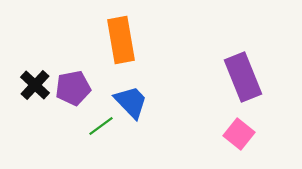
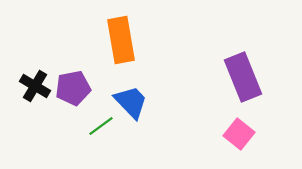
black cross: moved 1 px down; rotated 12 degrees counterclockwise
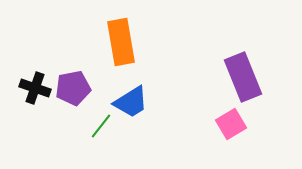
orange rectangle: moved 2 px down
black cross: moved 2 px down; rotated 12 degrees counterclockwise
blue trapezoid: rotated 102 degrees clockwise
green line: rotated 16 degrees counterclockwise
pink square: moved 8 px left, 10 px up; rotated 20 degrees clockwise
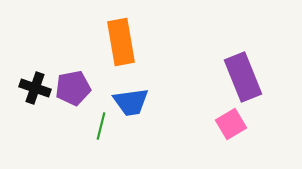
blue trapezoid: rotated 24 degrees clockwise
green line: rotated 24 degrees counterclockwise
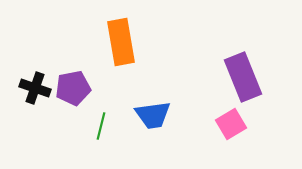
blue trapezoid: moved 22 px right, 13 px down
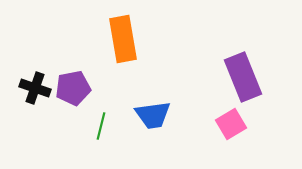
orange rectangle: moved 2 px right, 3 px up
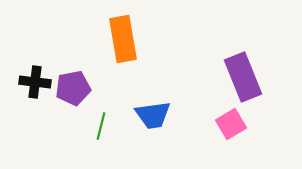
black cross: moved 6 px up; rotated 12 degrees counterclockwise
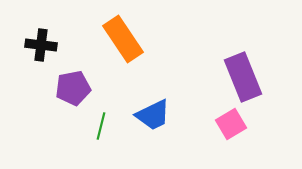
orange rectangle: rotated 24 degrees counterclockwise
black cross: moved 6 px right, 37 px up
blue trapezoid: rotated 18 degrees counterclockwise
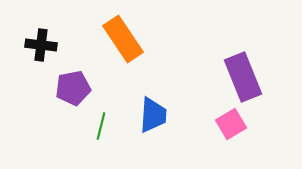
blue trapezoid: rotated 60 degrees counterclockwise
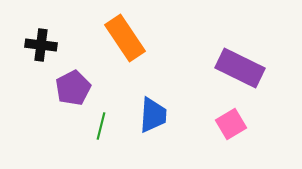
orange rectangle: moved 2 px right, 1 px up
purple rectangle: moved 3 px left, 9 px up; rotated 42 degrees counterclockwise
purple pentagon: rotated 16 degrees counterclockwise
